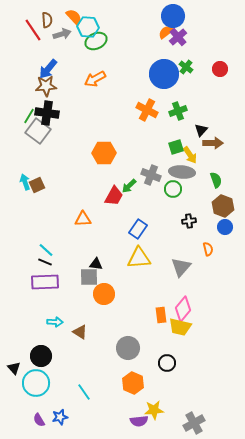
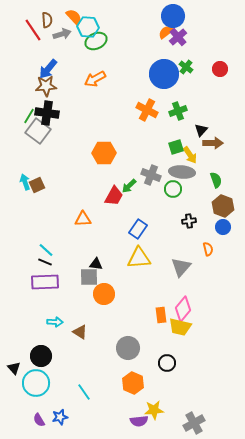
blue circle at (225, 227): moved 2 px left
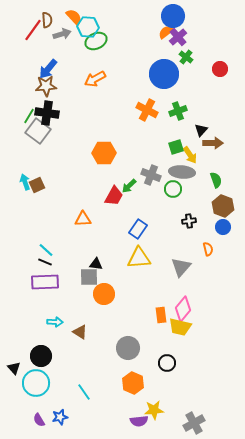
red line at (33, 30): rotated 70 degrees clockwise
green cross at (186, 67): moved 10 px up
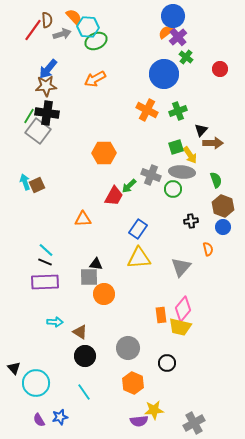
black cross at (189, 221): moved 2 px right
black circle at (41, 356): moved 44 px right
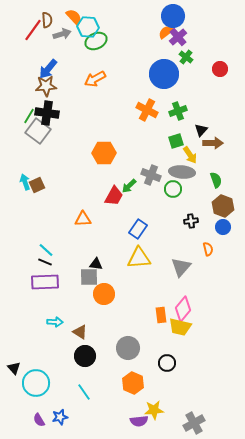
green square at (176, 147): moved 6 px up
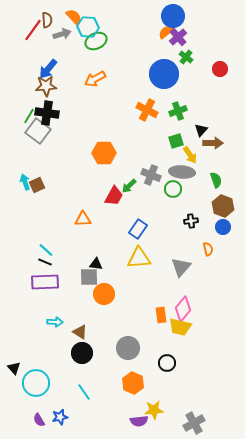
black circle at (85, 356): moved 3 px left, 3 px up
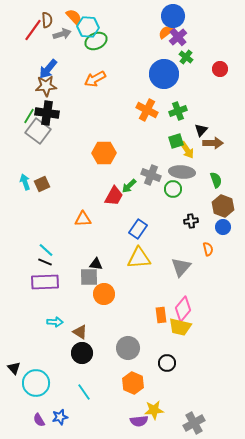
yellow arrow at (190, 155): moved 3 px left, 5 px up
brown square at (37, 185): moved 5 px right, 1 px up
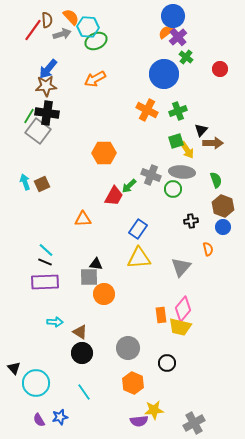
orange semicircle at (74, 17): moved 3 px left
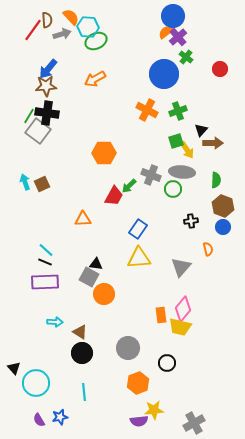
green semicircle at (216, 180): rotated 21 degrees clockwise
gray square at (89, 277): rotated 30 degrees clockwise
orange hexagon at (133, 383): moved 5 px right; rotated 15 degrees clockwise
cyan line at (84, 392): rotated 30 degrees clockwise
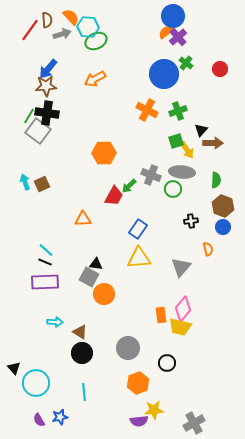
red line at (33, 30): moved 3 px left
green cross at (186, 57): moved 6 px down
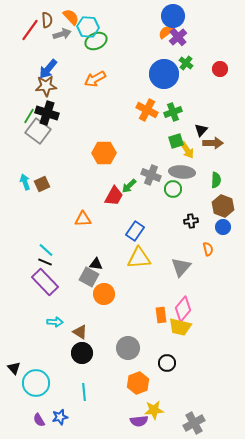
green cross at (178, 111): moved 5 px left, 1 px down
black cross at (47, 113): rotated 10 degrees clockwise
blue rectangle at (138, 229): moved 3 px left, 2 px down
purple rectangle at (45, 282): rotated 48 degrees clockwise
